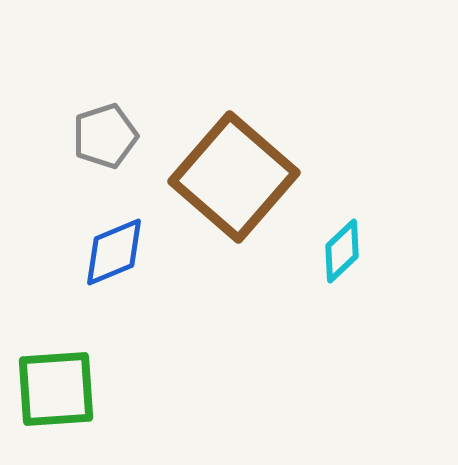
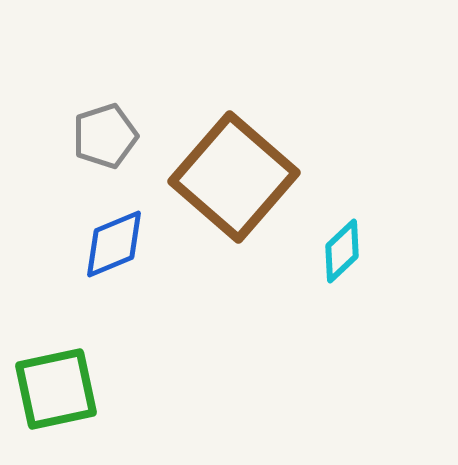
blue diamond: moved 8 px up
green square: rotated 8 degrees counterclockwise
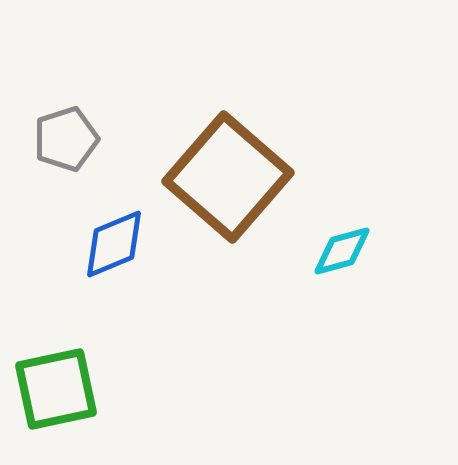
gray pentagon: moved 39 px left, 3 px down
brown square: moved 6 px left
cyan diamond: rotated 28 degrees clockwise
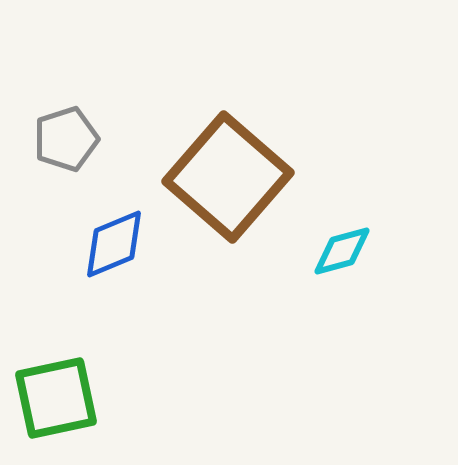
green square: moved 9 px down
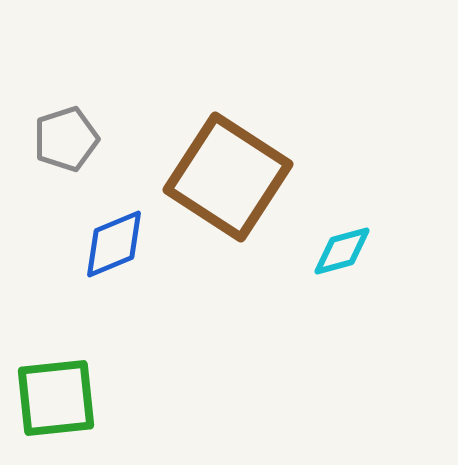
brown square: rotated 8 degrees counterclockwise
green square: rotated 6 degrees clockwise
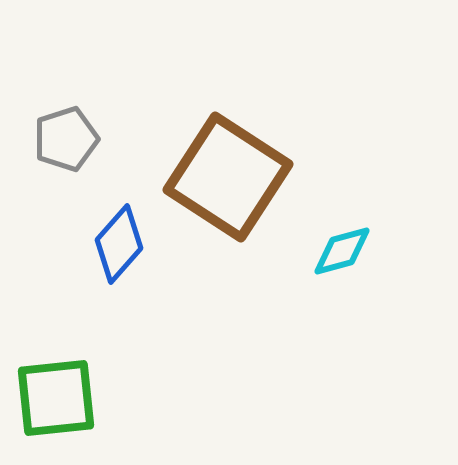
blue diamond: moved 5 px right; rotated 26 degrees counterclockwise
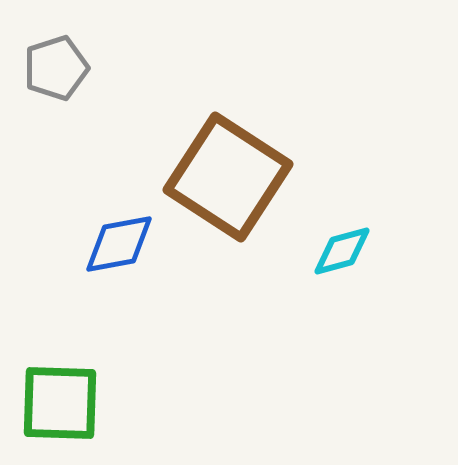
gray pentagon: moved 10 px left, 71 px up
blue diamond: rotated 38 degrees clockwise
green square: moved 4 px right, 5 px down; rotated 8 degrees clockwise
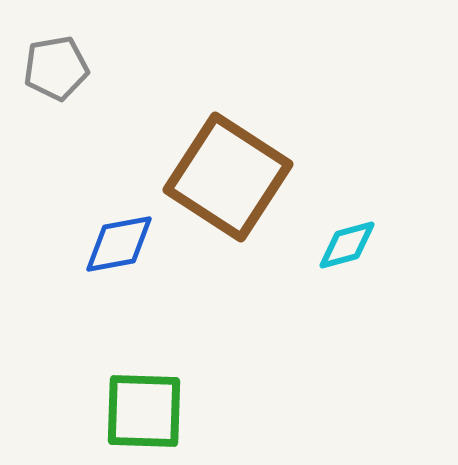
gray pentagon: rotated 8 degrees clockwise
cyan diamond: moved 5 px right, 6 px up
green square: moved 84 px right, 8 px down
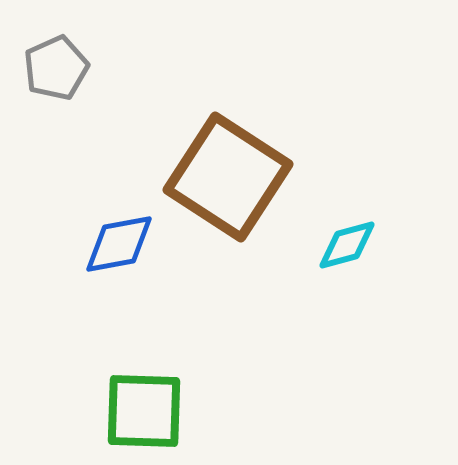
gray pentagon: rotated 14 degrees counterclockwise
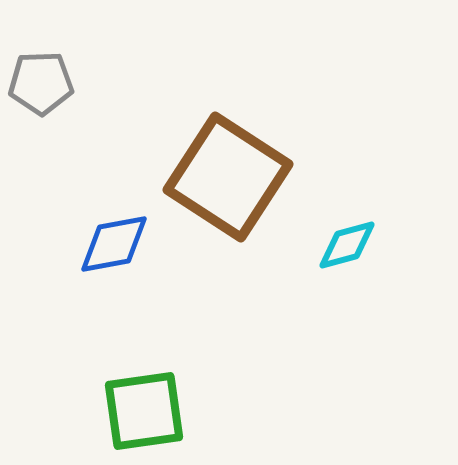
gray pentagon: moved 15 px left, 15 px down; rotated 22 degrees clockwise
blue diamond: moved 5 px left
green square: rotated 10 degrees counterclockwise
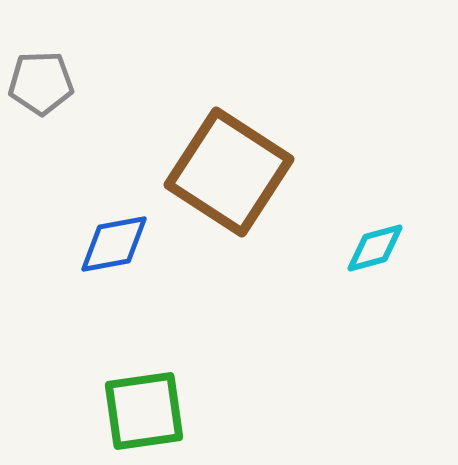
brown square: moved 1 px right, 5 px up
cyan diamond: moved 28 px right, 3 px down
